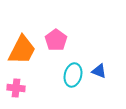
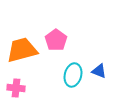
orange trapezoid: rotated 132 degrees counterclockwise
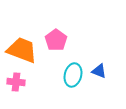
orange trapezoid: rotated 36 degrees clockwise
pink cross: moved 6 px up
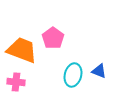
pink pentagon: moved 3 px left, 2 px up
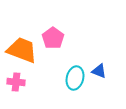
cyan ellipse: moved 2 px right, 3 px down
